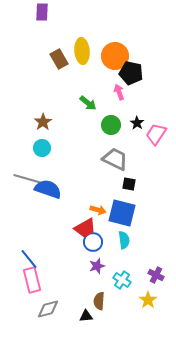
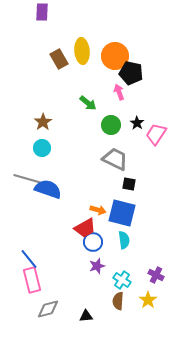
brown semicircle: moved 19 px right
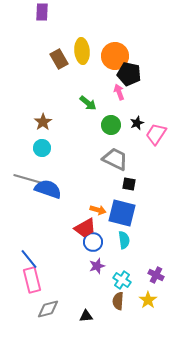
black pentagon: moved 2 px left, 1 px down
black star: rotated 16 degrees clockwise
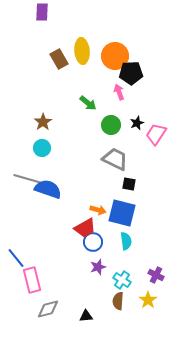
black pentagon: moved 2 px right, 1 px up; rotated 15 degrees counterclockwise
cyan semicircle: moved 2 px right, 1 px down
blue line: moved 13 px left, 1 px up
purple star: moved 1 px right, 1 px down
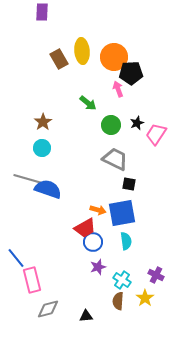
orange circle: moved 1 px left, 1 px down
pink arrow: moved 1 px left, 3 px up
blue square: rotated 24 degrees counterclockwise
yellow star: moved 3 px left, 2 px up
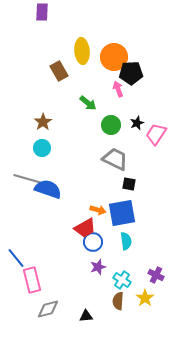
brown rectangle: moved 12 px down
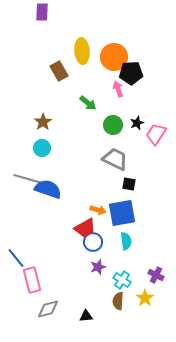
green circle: moved 2 px right
